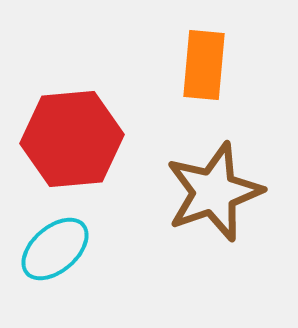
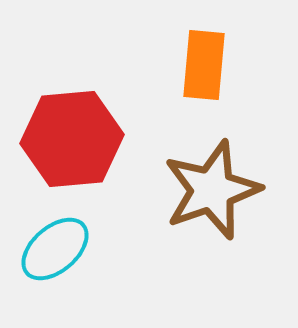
brown star: moved 2 px left, 2 px up
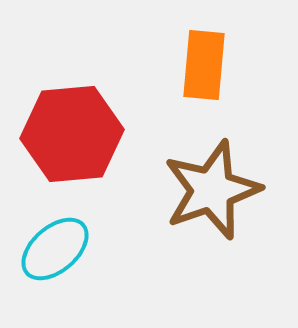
red hexagon: moved 5 px up
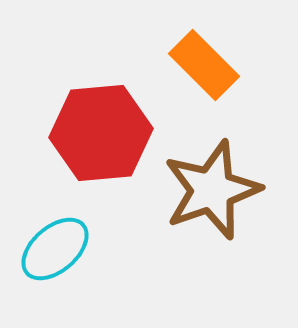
orange rectangle: rotated 50 degrees counterclockwise
red hexagon: moved 29 px right, 1 px up
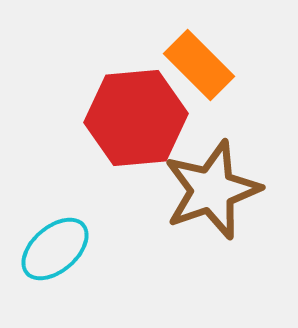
orange rectangle: moved 5 px left
red hexagon: moved 35 px right, 15 px up
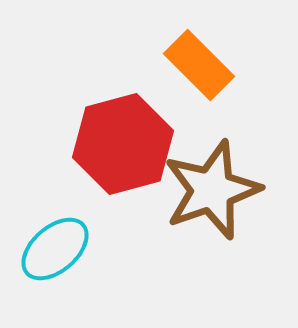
red hexagon: moved 13 px left, 26 px down; rotated 10 degrees counterclockwise
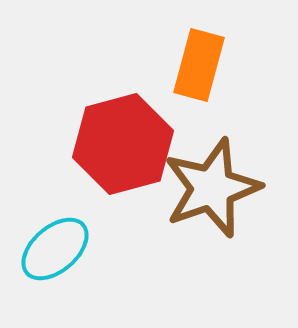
orange rectangle: rotated 60 degrees clockwise
brown star: moved 2 px up
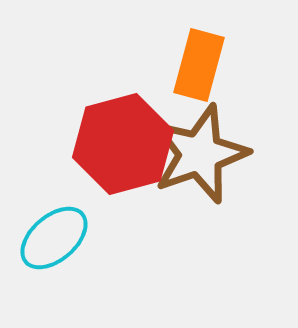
brown star: moved 12 px left, 34 px up
cyan ellipse: moved 1 px left, 11 px up
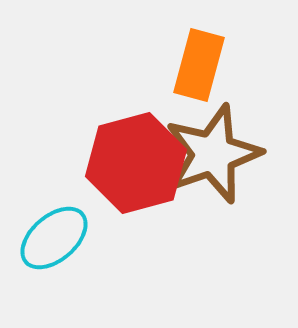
red hexagon: moved 13 px right, 19 px down
brown star: moved 13 px right
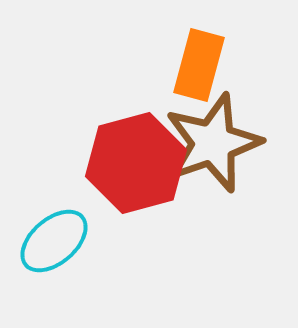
brown star: moved 11 px up
cyan ellipse: moved 3 px down
